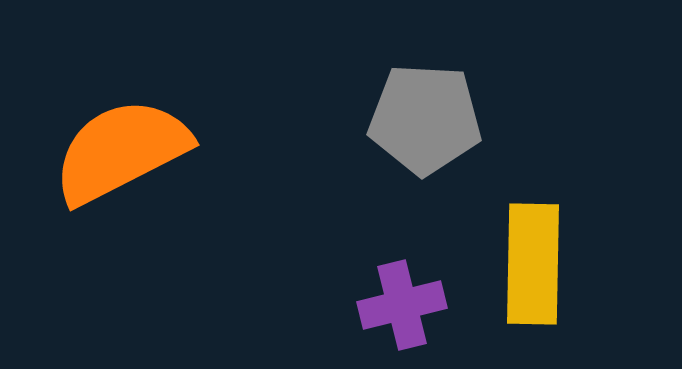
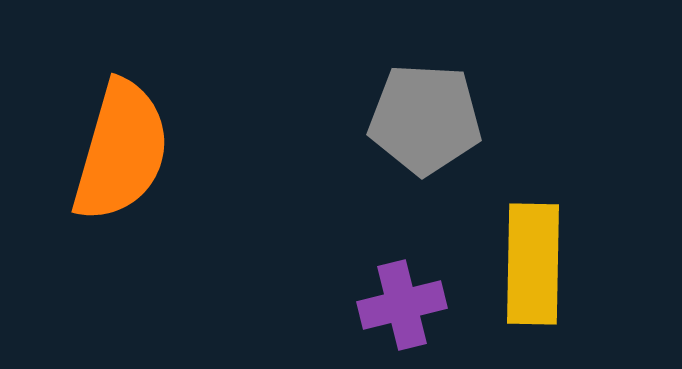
orange semicircle: rotated 133 degrees clockwise
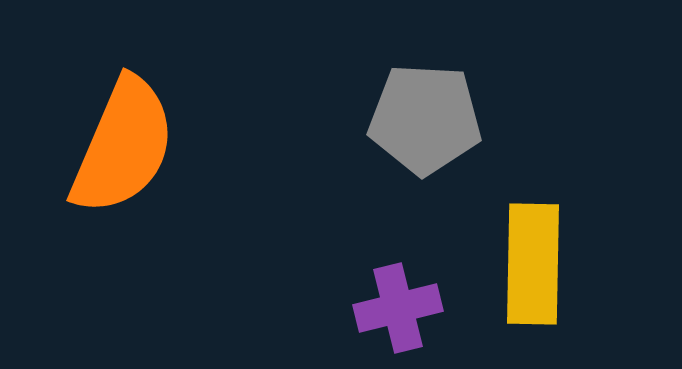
orange semicircle: moved 2 px right, 5 px up; rotated 7 degrees clockwise
purple cross: moved 4 px left, 3 px down
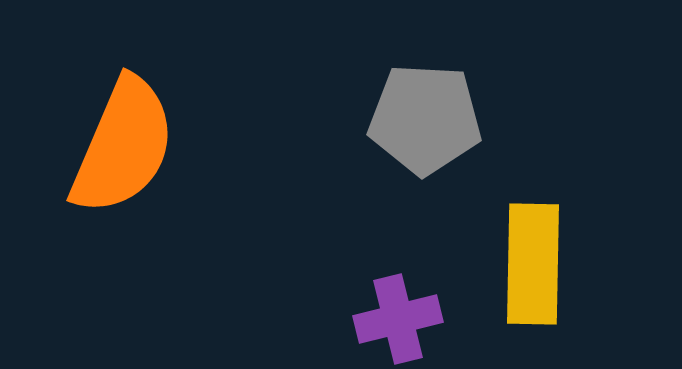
purple cross: moved 11 px down
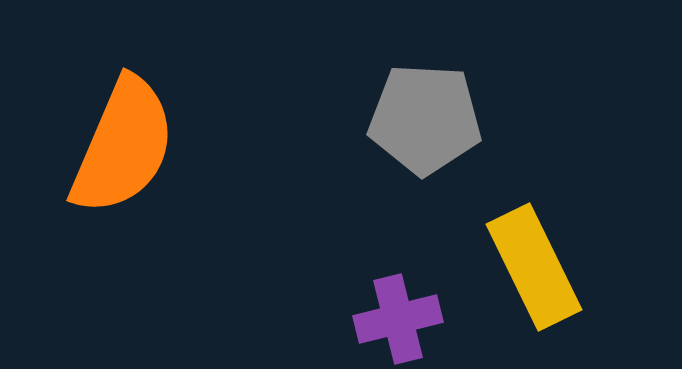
yellow rectangle: moved 1 px right, 3 px down; rotated 27 degrees counterclockwise
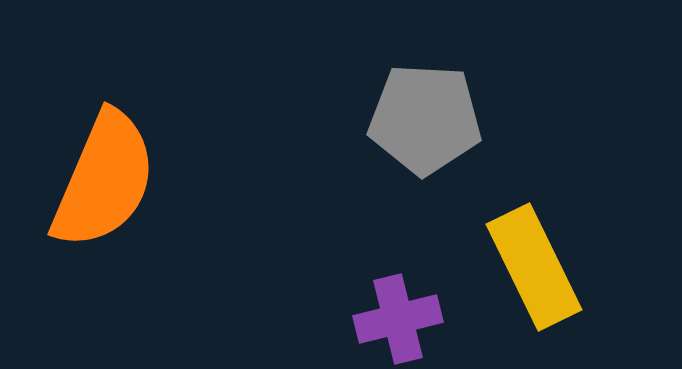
orange semicircle: moved 19 px left, 34 px down
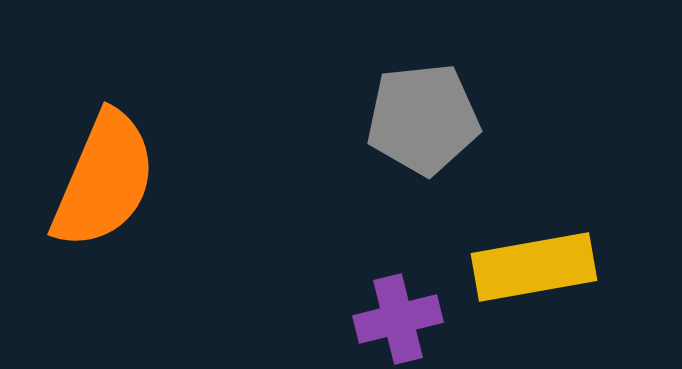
gray pentagon: moved 2 px left; rotated 9 degrees counterclockwise
yellow rectangle: rotated 74 degrees counterclockwise
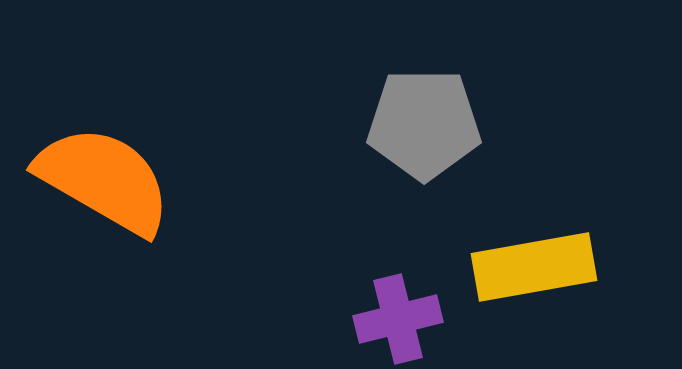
gray pentagon: moved 1 px right, 5 px down; rotated 6 degrees clockwise
orange semicircle: rotated 83 degrees counterclockwise
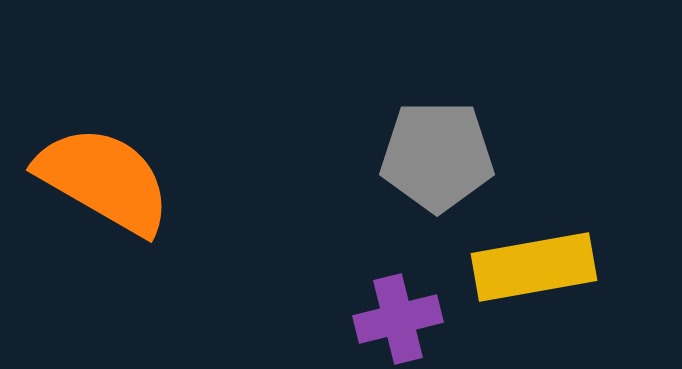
gray pentagon: moved 13 px right, 32 px down
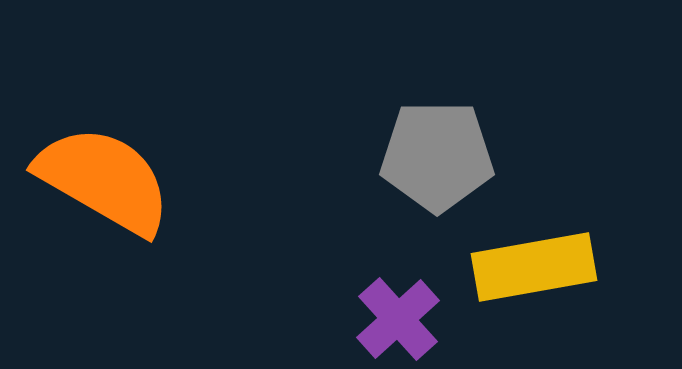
purple cross: rotated 28 degrees counterclockwise
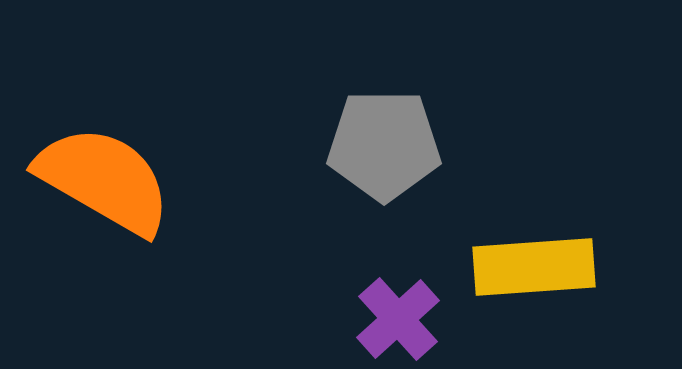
gray pentagon: moved 53 px left, 11 px up
yellow rectangle: rotated 6 degrees clockwise
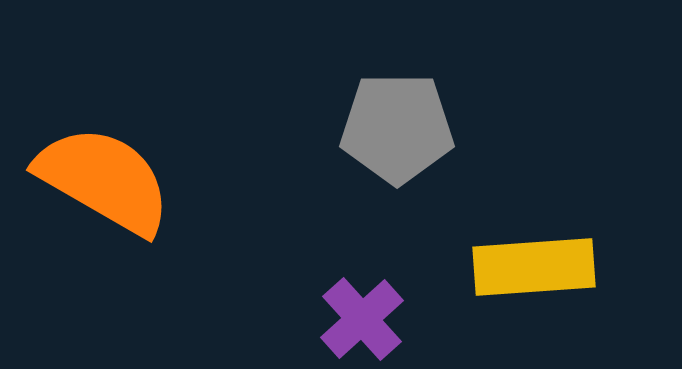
gray pentagon: moved 13 px right, 17 px up
purple cross: moved 36 px left
